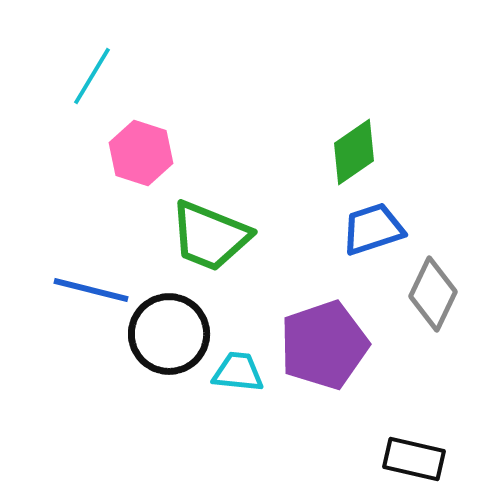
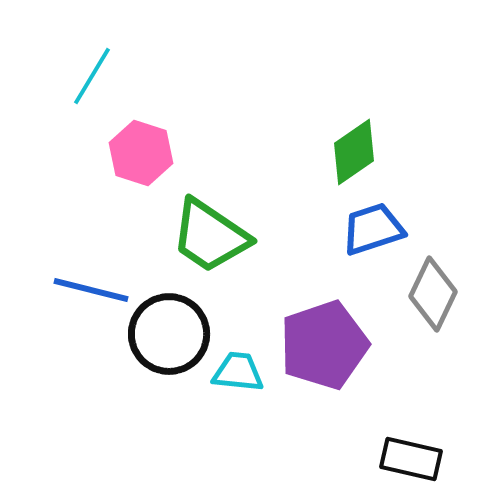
green trapezoid: rotated 12 degrees clockwise
black rectangle: moved 3 px left
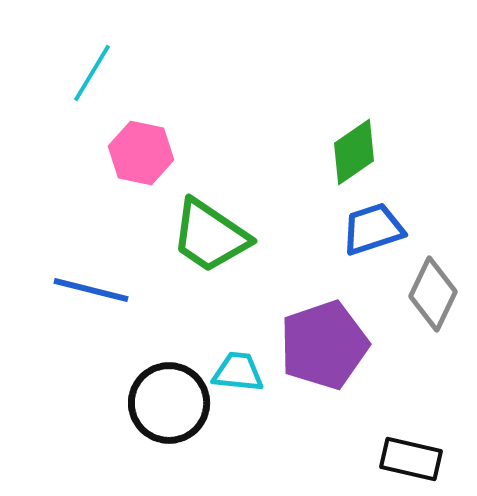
cyan line: moved 3 px up
pink hexagon: rotated 6 degrees counterclockwise
black circle: moved 69 px down
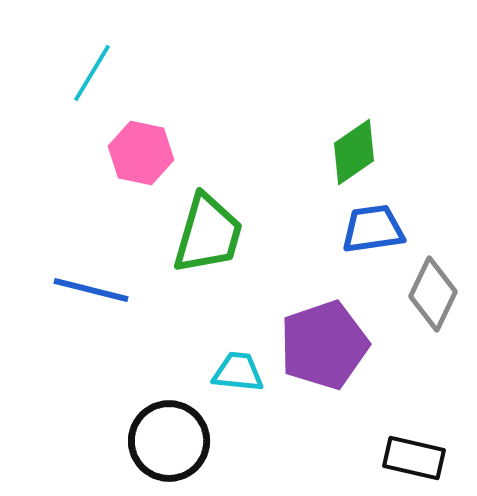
blue trapezoid: rotated 10 degrees clockwise
green trapezoid: moved 2 px left, 2 px up; rotated 108 degrees counterclockwise
black circle: moved 38 px down
black rectangle: moved 3 px right, 1 px up
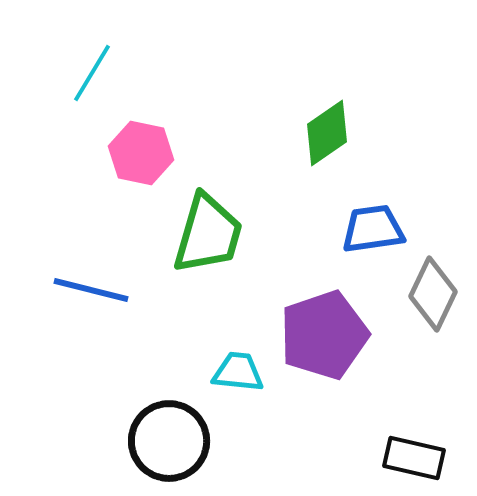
green diamond: moved 27 px left, 19 px up
purple pentagon: moved 10 px up
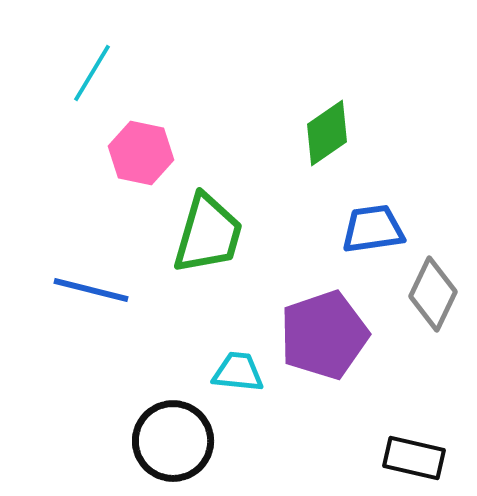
black circle: moved 4 px right
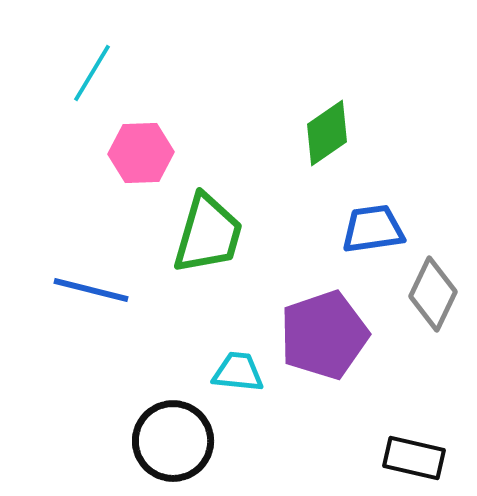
pink hexagon: rotated 14 degrees counterclockwise
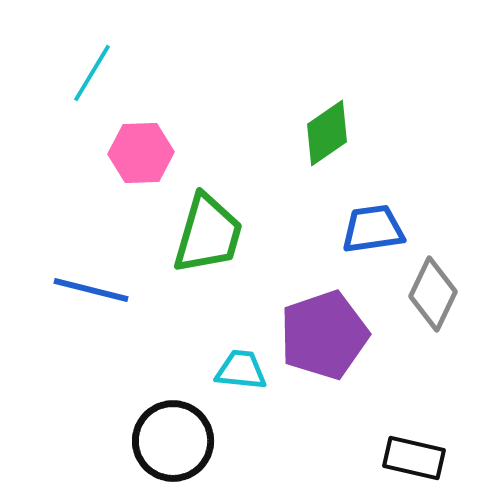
cyan trapezoid: moved 3 px right, 2 px up
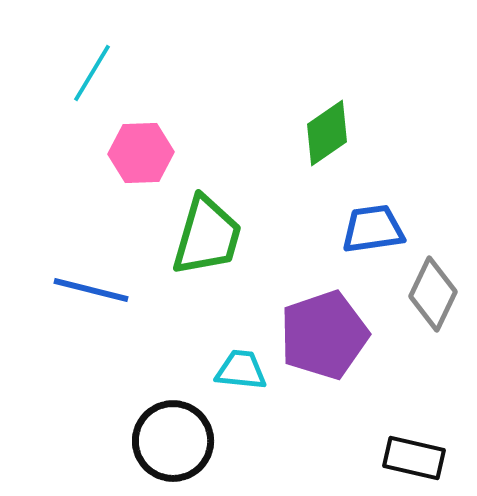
green trapezoid: moved 1 px left, 2 px down
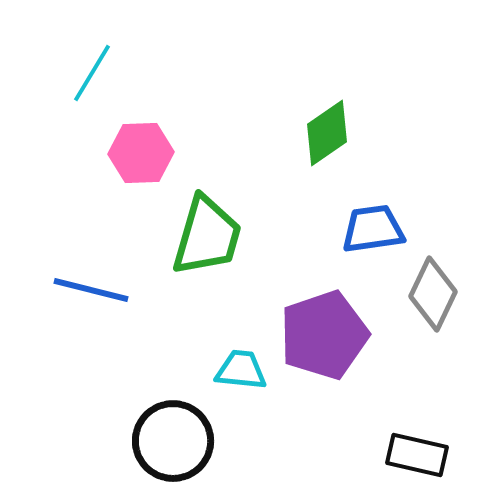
black rectangle: moved 3 px right, 3 px up
